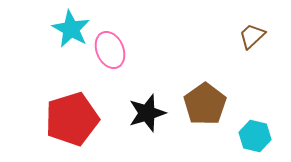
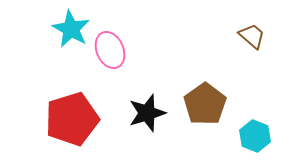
brown trapezoid: rotated 84 degrees clockwise
cyan hexagon: rotated 8 degrees clockwise
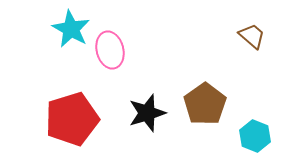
pink ellipse: rotated 9 degrees clockwise
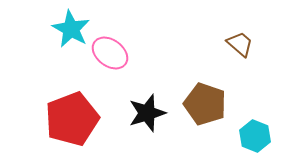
brown trapezoid: moved 12 px left, 8 px down
pink ellipse: moved 3 px down; rotated 39 degrees counterclockwise
brown pentagon: rotated 18 degrees counterclockwise
red pentagon: rotated 4 degrees counterclockwise
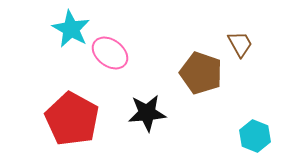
brown trapezoid: rotated 20 degrees clockwise
brown pentagon: moved 4 px left, 31 px up
black star: rotated 12 degrees clockwise
red pentagon: rotated 22 degrees counterclockwise
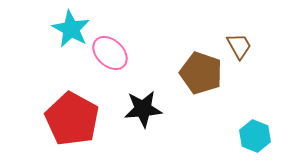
brown trapezoid: moved 1 px left, 2 px down
pink ellipse: rotated 6 degrees clockwise
black star: moved 4 px left, 4 px up
